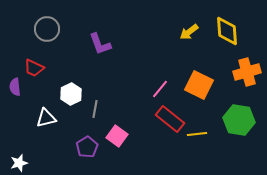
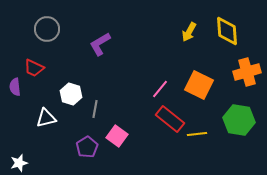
yellow arrow: rotated 24 degrees counterclockwise
purple L-shape: rotated 80 degrees clockwise
white hexagon: rotated 15 degrees counterclockwise
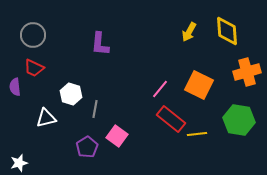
gray circle: moved 14 px left, 6 px down
purple L-shape: rotated 55 degrees counterclockwise
red rectangle: moved 1 px right
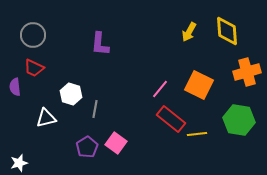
pink square: moved 1 px left, 7 px down
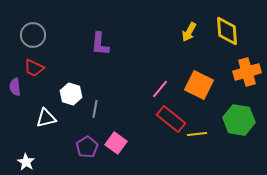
white star: moved 7 px right, 1 px up; rotated 24 degrees counterclockwise
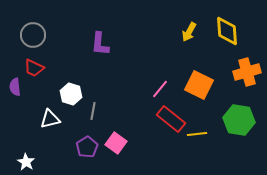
gray line: moved 2 px left, 2 px down
white triangle: moved 4 px right, 1 px down
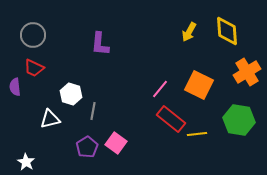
orange cross: rotated 16 degrees counterclockwise
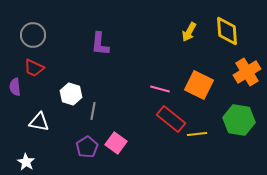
pink line: rotated 66 degrees clockwise
white triangle: moved 11 px left, 3 px down; rotated 25 degrees clockwise
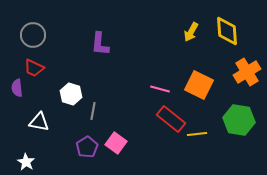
yellow arrow: moved 2 px right
purple semicircle: moved 2 px right, 1 px down
